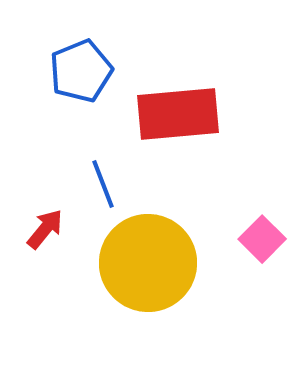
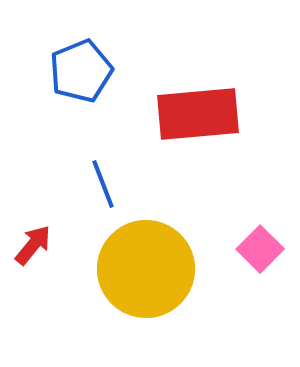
red rectangle: moved 20 px right
red arrow: moved 12 px left, 16 px down
pink square: moved 2 px left, 10 px down
yellow circle: moved 2 px left, 6 px down
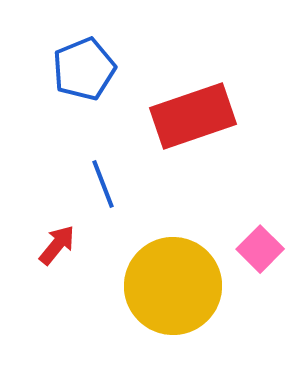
blue pentagon: moved 3 px right, 2 px up
red rectangle: moved 5 px left, 2 px down; rotated 14 degrees counterclockwise
red arrow: moved 24 px right
yellow circle: moved 27 px right, 17 px down
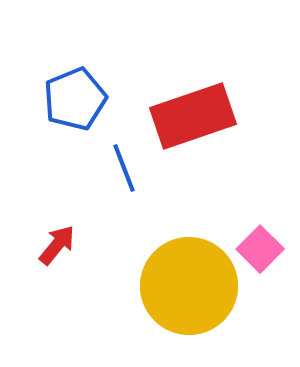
blue pentagon: moved 9 px left, 30 px down
blue line: moved 21 px right, 16 px up
yellow circle: moved 16 px right
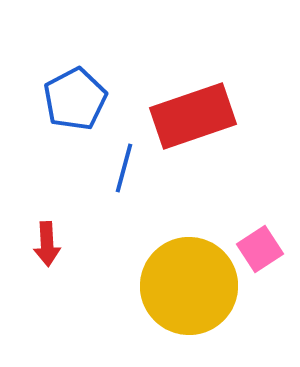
blue pentagon: rotated 6 degrees counterclockwise
blue line: rotated 36 degrees clockwise
red arrow: moved 10 px left, 1 px up; rotated 138 degrees clockwise
pink square: rotated 12 degrees clockwise
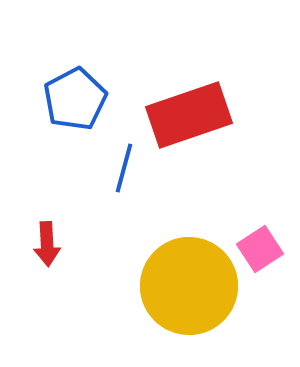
red rectangle: moved 4 px left, 1 px up
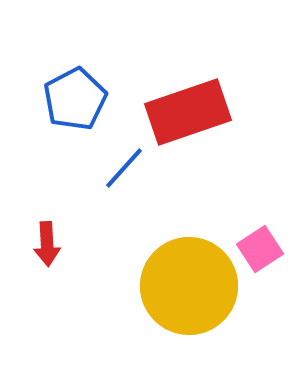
red rectangle: moved 1 px left, 3 px up
blue line: rotated 27 degrees clockwise
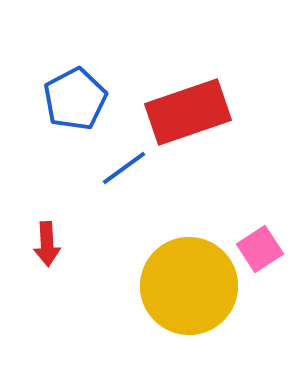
blue line: rotated 12 degrees clockwise
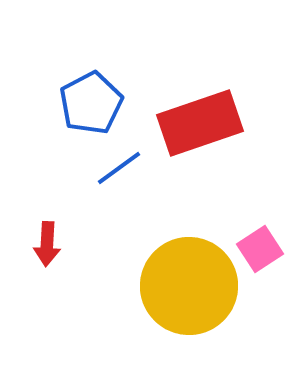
blue pentagon: moved 16 px right, 4 px down
red rectangle: moved 12 px right, 11 px down
blue line: moved 5 px left
red arrow: rotated 6 degrees clockwise
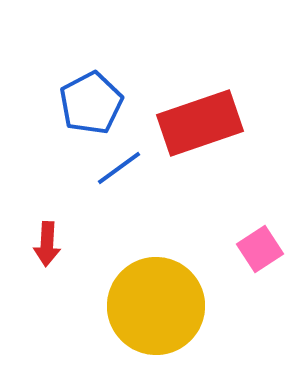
yellow circle: moved 33 px left, 20 px down
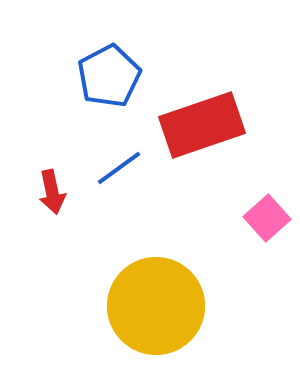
blue pentagon: moved 18 px right, 27 px up
red rectangle: moved 2 px right, 2 px down
red arrow: moved 5 px right, 52 px up; rotated 15 degrees counterclockwise
pink square: moved 7 px right, 31 px up; rotated 9 degrees counterclockwise
